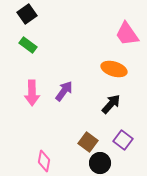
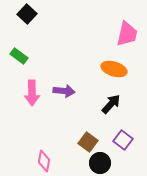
black square: rotated 12 degrees counterclockwise
pink trapezoid: rotated 132 degrees counterclockwise
green rectangle: moved 9 px left, 11 px down
purple arrow: rotated 60 degrees clockwise
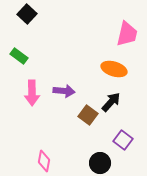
black arrow: moved 2 px up
brown square: moved 27 px up
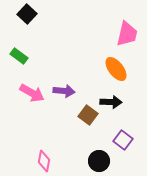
orange ellipse: moved 2 px right; rotated 35 degrees clockwise
pink arrow: rotated 60 degrees counterclockwise
black arrow: rotated 50 degrees clockwise
black circle: moved 1 px left, 2 px up
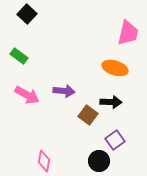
pink trapezoid: moved 1 px right, 1 px up
orange ellipse: moved 1 px left, 1 px up; rotated 35 degrees counterclockwise
pink arrow: moved 5 px left, 2 px down
purple square: moved 8 px left; rotated 18 degrees clockwise
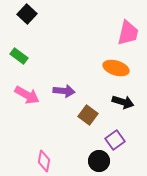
orange ellipse: moved 1 px right
black arrow: moved 12 px right; rotated 15 degrees clockwise
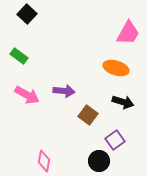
pink trapezoid: rotated 16 degrees clockwise
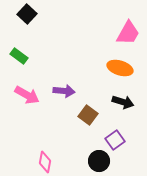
orange ellipse: moved 4 px right
pink diamond: moved 1 px right, 1 px down
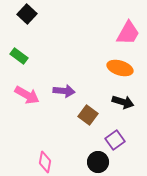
black circle: moved 1 px left, 1 px down
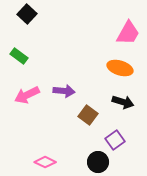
pink arrow: rotated 125 degrees clockwise
pink diamond: rotated 75 degrees counterclockwise
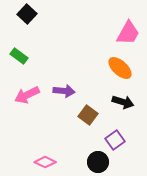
orange ellipse: rotated 25 degrees clockwise
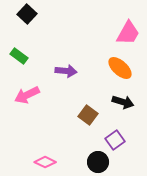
purple arrow: moved 2 px right, 20 px up
